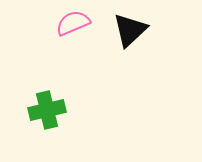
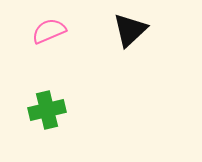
pink semicircle: moved 24 px left, 8 px down
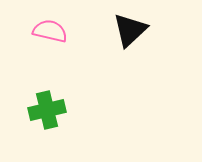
pink semicircle: moved 1 px right; rotated 36 degrees clockwise
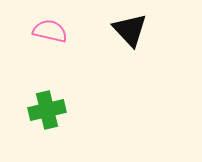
black triangle: rotated 30 degrees counterclockwise
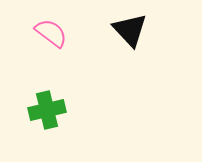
pink semicircle: moved 1 px right, 2 px down; rotated 24 degrees clockwise
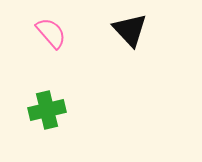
pink semicircle: rotated 12 degrees clockwise
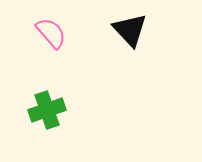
green cross: rotated 6 degrees counterclockwise
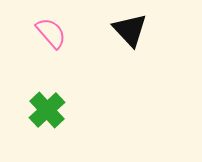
green cross: rotated 24 degrees counterclockwise
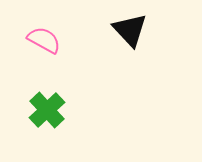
pink semicircle: moved 7 px left, 7 px down; rotated 20 degrees counterclockwise
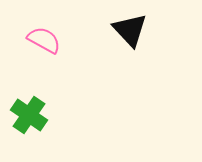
green cross: moved 18 px left, 5 px down; rotated 12 degrees counterclockwise
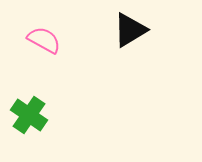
black triangle: rotated 42 degrees clockwise
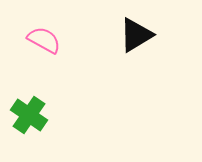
black triangle: moved 6 px right, 5 px down
